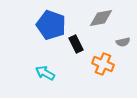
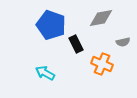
orange cross: moved 1 px left
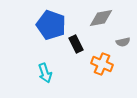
cyan arrow: rotated 138 degrees counterclockwise
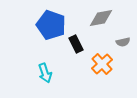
orange cross: rotated 25 degrees clockwise
